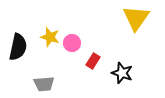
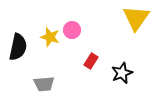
pink circle: moved 13 px up
red rectangle: moved 2 px left
black star: rotated 30 degrees clockwise
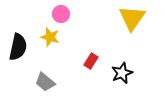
yellow triangle: moved 4 px left
pink circle: moved 11 px left, 16 px up
gray trapezoid: moved 1 px right, 2 px up; rotated 45 degrees clockwise
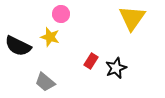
black semicircle: moved 1 px up; rotated 104 degrees clockwise
black star: moved 6 px left, 5 px up
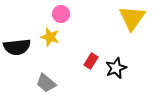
black semicircle: moved 1 px left, 1 px down; rotated 32 degrees counterclockwise
gray trapezoid: moved 1 px right, 1 px down
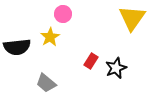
pink circle: moved 2 px right
yellow star: rotated 24 degrees clockwise
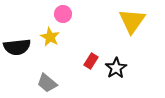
yellow triangle: moved 3 px down
yellow star: rotated 12 degrees counterclockwise
black star: rotated 10 degrees counterclockwise
gray trapezoid: moved 1 px right
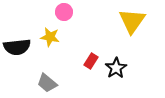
pink circle: moved 1 px right, 2 px up
yellow star: rotated 18 degrees counterclockwise
